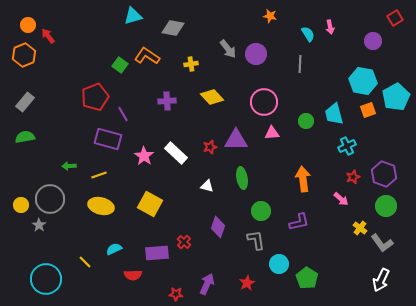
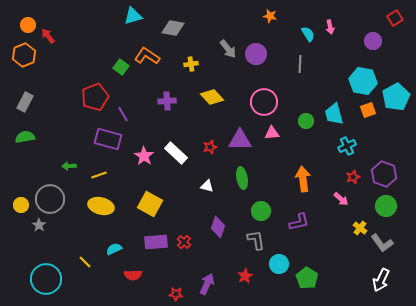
green square at (120, 65): moved 1 px right, 2 px down
gray rectangle at (25, 102): rotated 12 degrees counterclockwise
purple triangle at (236, 140): moved 4 px right
purple rectangle at (157, 253): moved 1 px left, 11 px up
red star at (247, 283): moved 2 px left, 7 px up
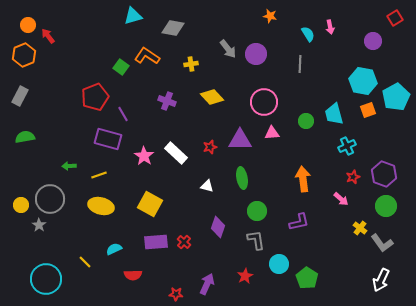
purple cross at (167, 101): rotated 24 degrees clockwise
gray rectangle at (25, 102): moved 5 px left, 6 px up
green circle at (261, 211): moved 4 px left
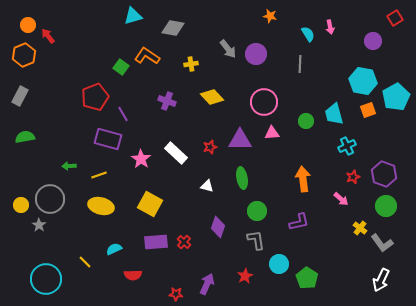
pink star at (144, 156): moved 3 px left, 3 px down
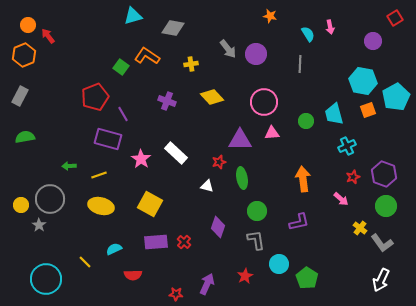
red star at (210, 147): moved 9 px right, 15 px down
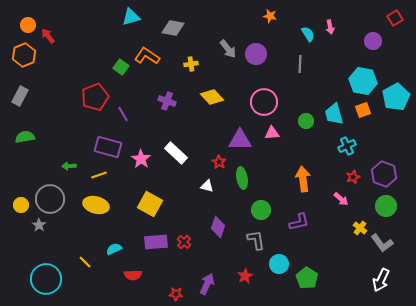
cyan triangle at (133, 16): moved 2 px left, 1 px down
orange square at (368, 110): moved 5 px left
purple rectangle at (108, 139): moved 8 px down
red star at (219, 162): rotated 24 degrees counterclockwise
yellow ellipse at (101, 206): moved 5 px left, 1 px up
green circle at (257, 211): moved 4 px right, 1 px up
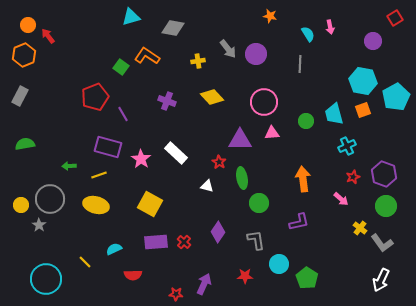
yellow cross at (191, 64): moved 7 px right, 3 px up
green semicircle at (25, 137): moved 7 px down
green circle at (261, 210): moved 2 px left, 7 px up
purple diamond at (218, 227): moved 5 px down; rotated 15 degrees clockwise
red star at (245, 276): rotated 28 degrees clockwise
purple arrow at (207, 284): moved 3 px left
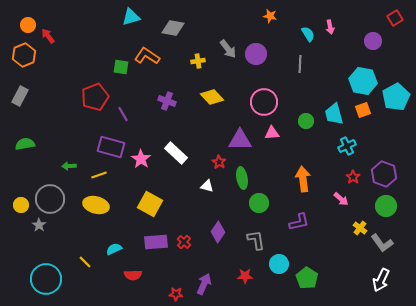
green square at (121, 67): rotated 28 degrees counterclockwise
purple rectangle at (108, 147): moved 3 px right
red star at (353, 177): rotated 16 degrees counterclockwise
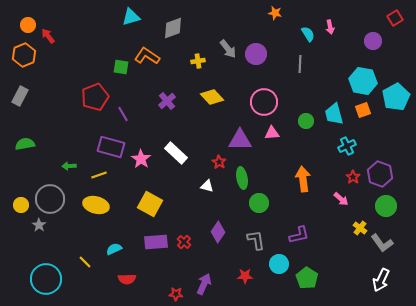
orange star at (270, 16): moved 5 px right, 3 px up
gray diamond at (173, 28): rotated 30 degrees counterclockwise
purple cross at (167, 101): rotated 30 degrees clockwise
purple hexagon at (384, 174): moved 4 px left
purple L-shape at (299, 222): moved 13 px down
red semicircle at (133, 275): moved 6 px left, 4 px down
